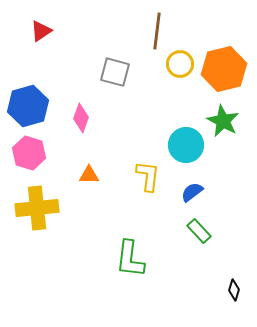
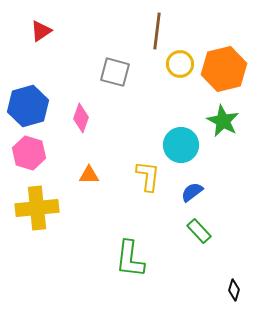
cyan circle: moved 5 px left
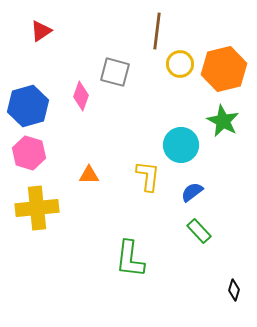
pink diamond: moved 22 px up
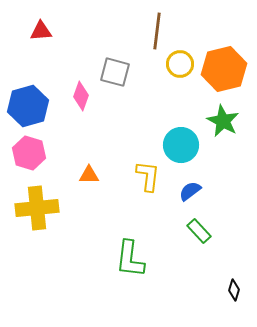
red triangle: rotated 30 degrees clockwise
blue semicircle: moved 2 px left, 1 px up
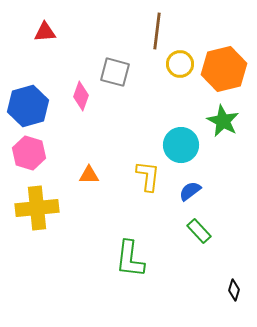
red triangle: moved 4 px right, 1 px down
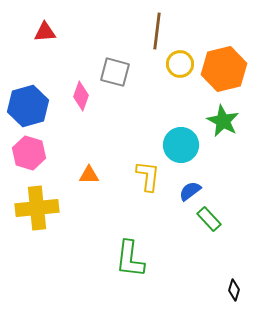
green rectangle: moved 10 px right, 12 px up
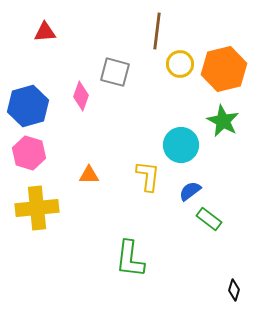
green rectangle: rotated 10 degrees counterclockwise
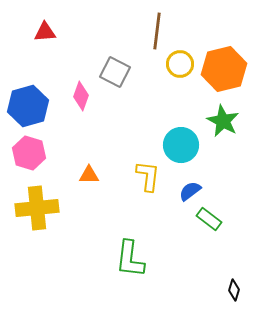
gray square: rotated 12 degrees clockwise
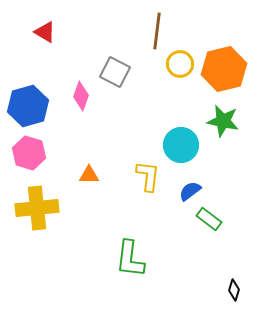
red triangle: rotated 35 degrees clockwise
green star: rotated 16 degrees counterclockwise
